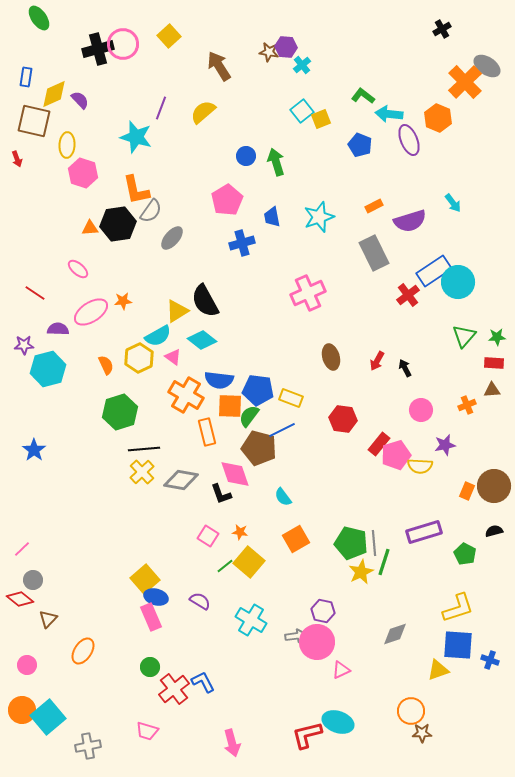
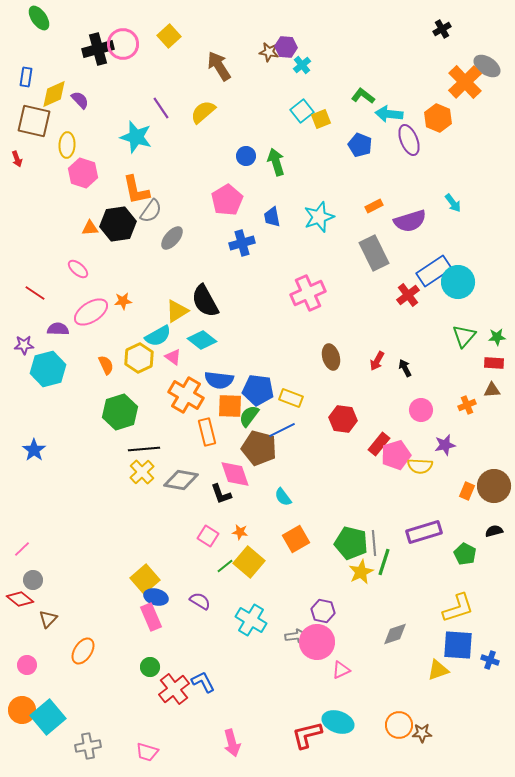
purple line at (161, 108): rotated 55 degrees counterclockwise
orange circle at (411, 711): moved 12 px left, 14 px down
pink trapezoid at (147, 731): moved 21 px down
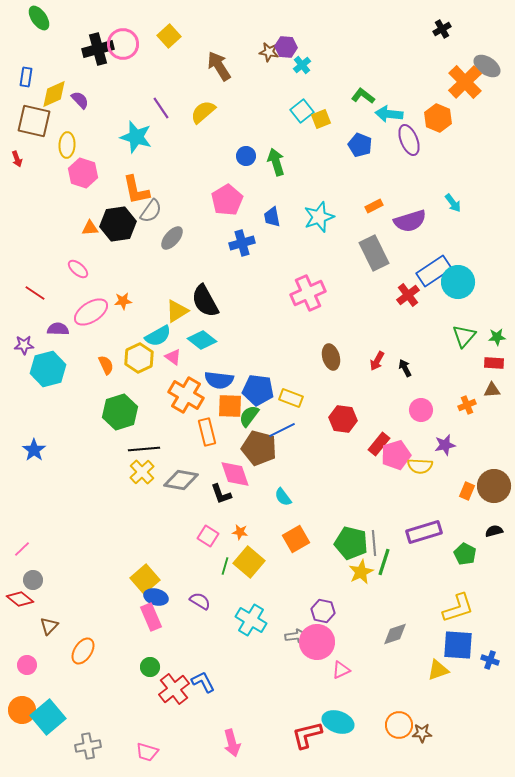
green line at (225, 566): rotated 36 degrees counterclockwise
brown triangle at (48, 619): moved 1 px right, 7 px down
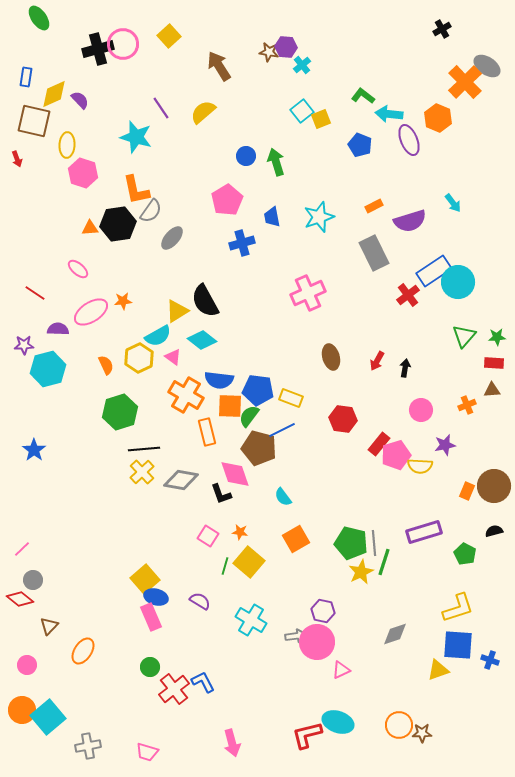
black arrow at (405, 368): rotated 36 degrees clockwise
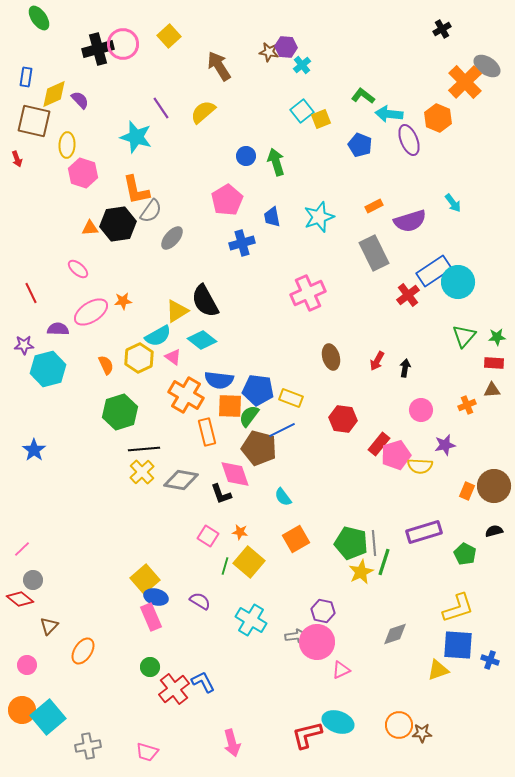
red line at (35, 293): moved 4 px left; rotated 30 degrees clockwise
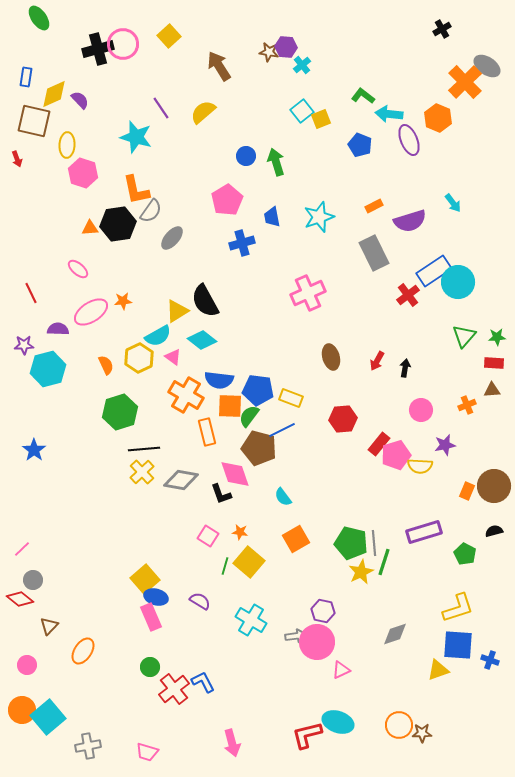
red hexagon at (343, 419): rotated 12 degrees counterclockwise
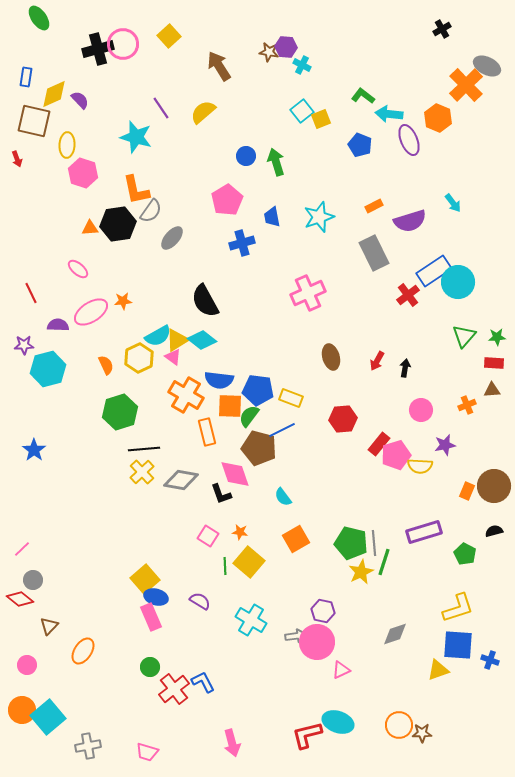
cyan cross at (302, 65): rotated 24 degrees counterclockwise
gray ellipse at (487, 66): rotated 8 degrees counterclockwise
orange cross at (465, 82): moved 1 px right, 3 px down
yellow triangle at (177, 311): moved 29 px down
purple semicircle at (58, 329): moved 4 px up
green line at (225, 566): rotated 18 degrees counterclockwise
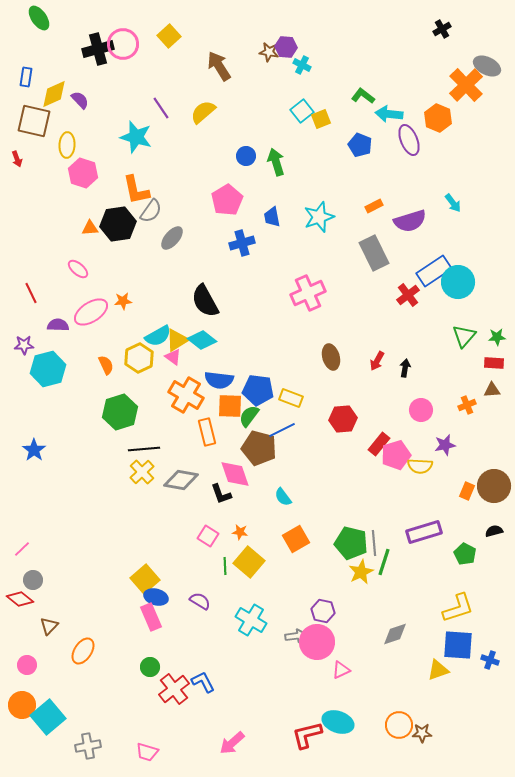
orange circle at (22, 710): moved 5 px up
pink arrow at (232, 743): rotated 64 degrees clockwise
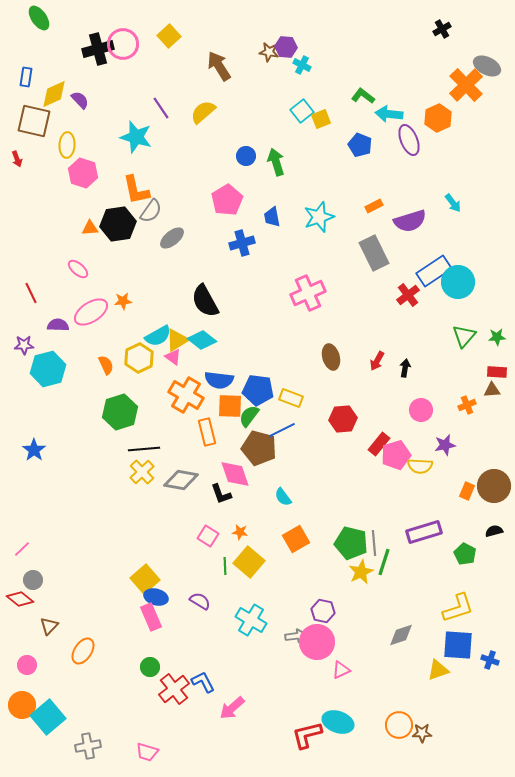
orange hexagon at (438, 118): rotated 12 degrees clockwise
gray ellipse at (172, 238): rotated 10 degrees clockwise
red rectangle at (494, 363): moved 3 px right, 9 px down
gray diamond at (395, 634): moved 6 px right, 1 px down
pink arrow at (232, 743): moved 35 px up
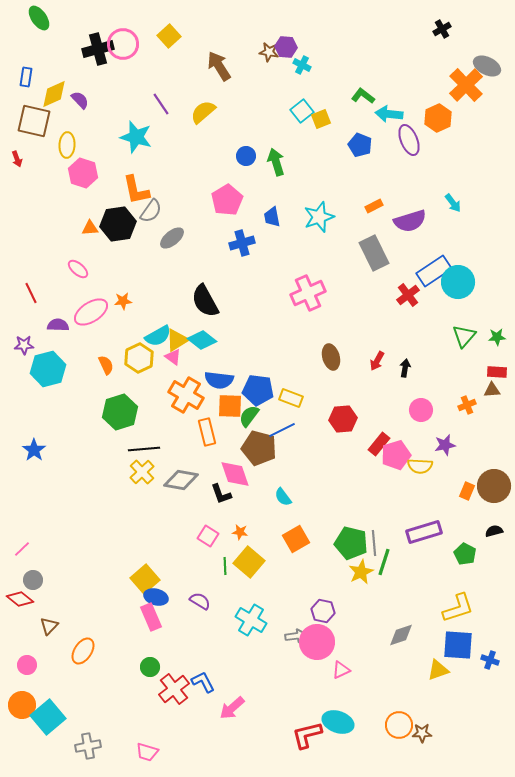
purple line at (161, 108): moved 4 px up
